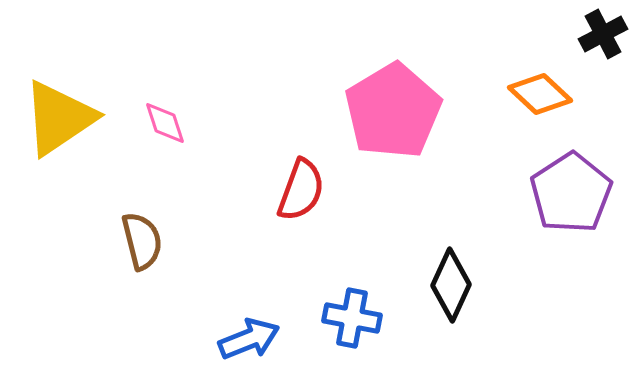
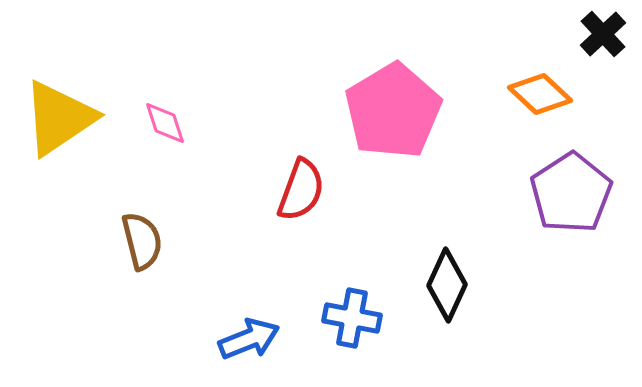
black cross: rotated 15 degrees counterclockwise
black diamond: moved 4 px left
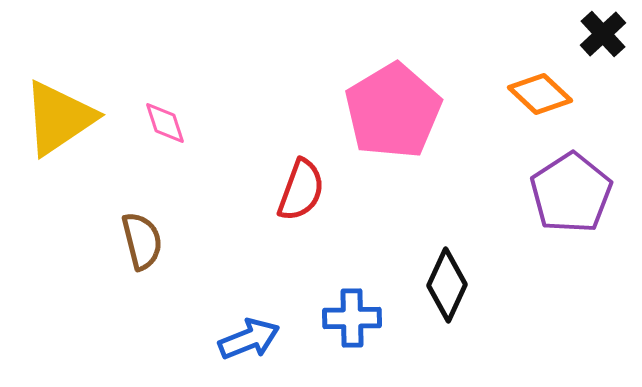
blue cross: rotated 12 degrees counterclockwise
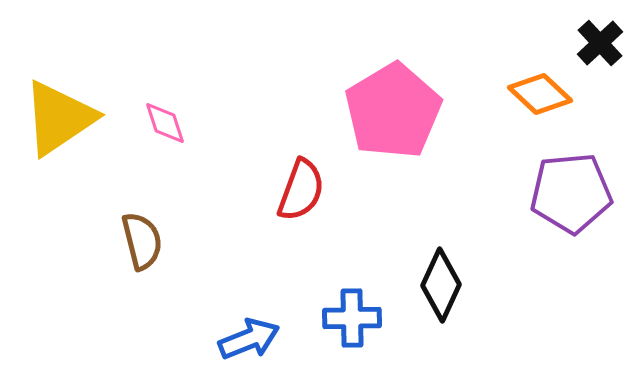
black cross: moved 3 px left, 9 px down
purple pentagon: rotated 28 degrees clockwise
black diamond: moved 6 px left
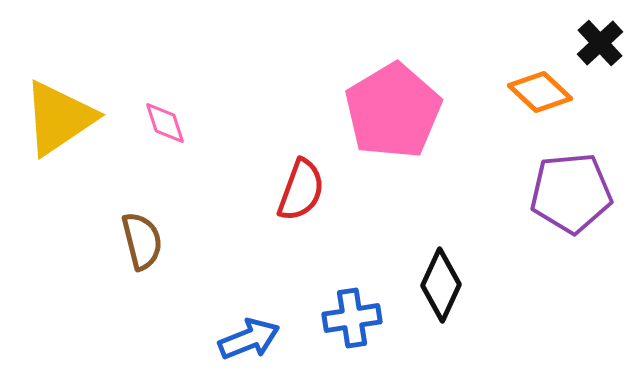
orange diamond: moved 2 px up
blue cross: rotated 8 degrees counterclockwise
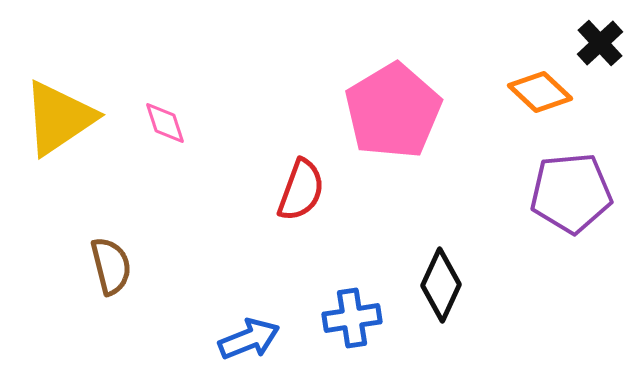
brown semicircle: moved 31 px left, 25 px down
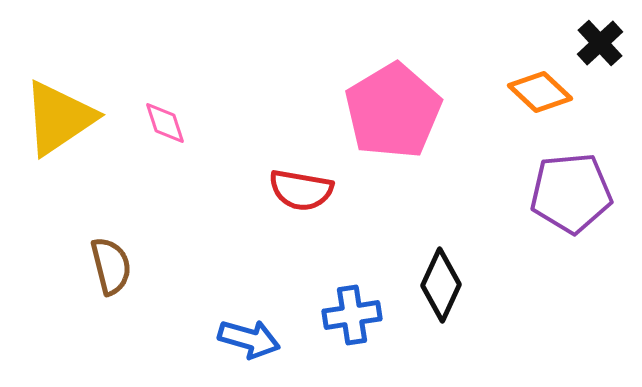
red semicircle: rotated 80 degrees clockwise
blue cross: moved 3 px up
blue arrow: rotated 38 degrees clockwise
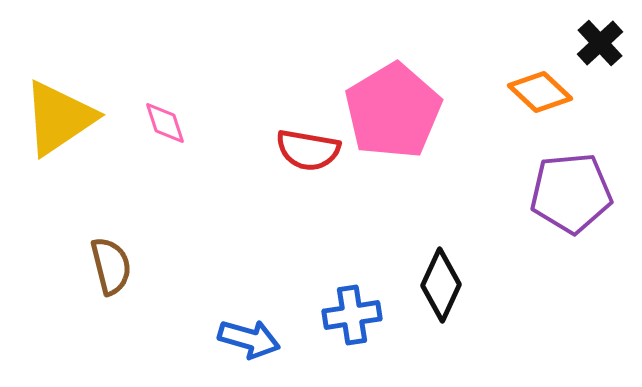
red semicircle: moved 7 px right, 40 px up
